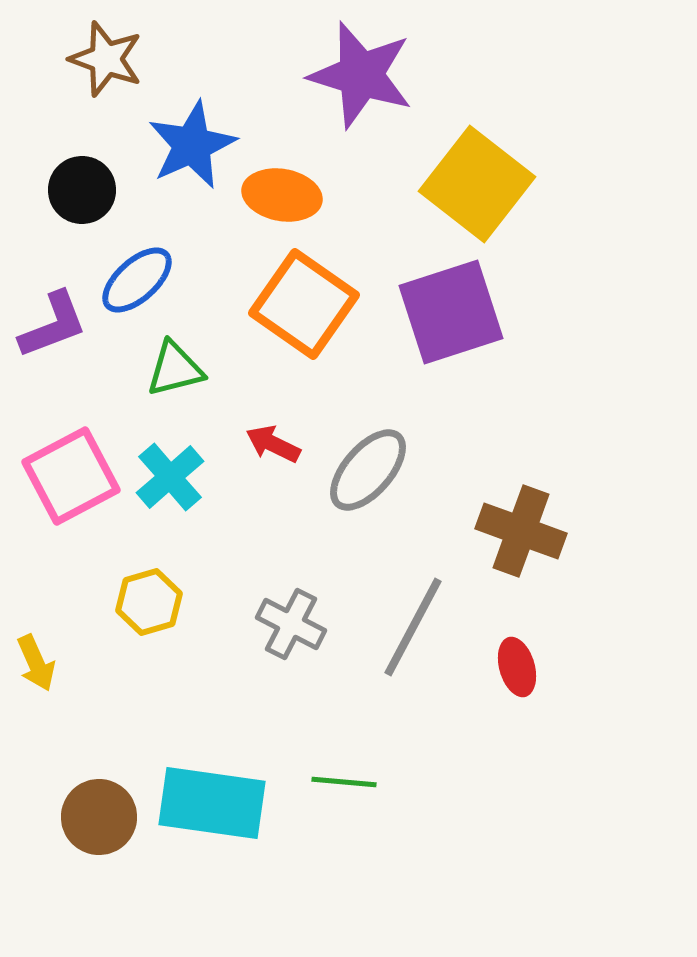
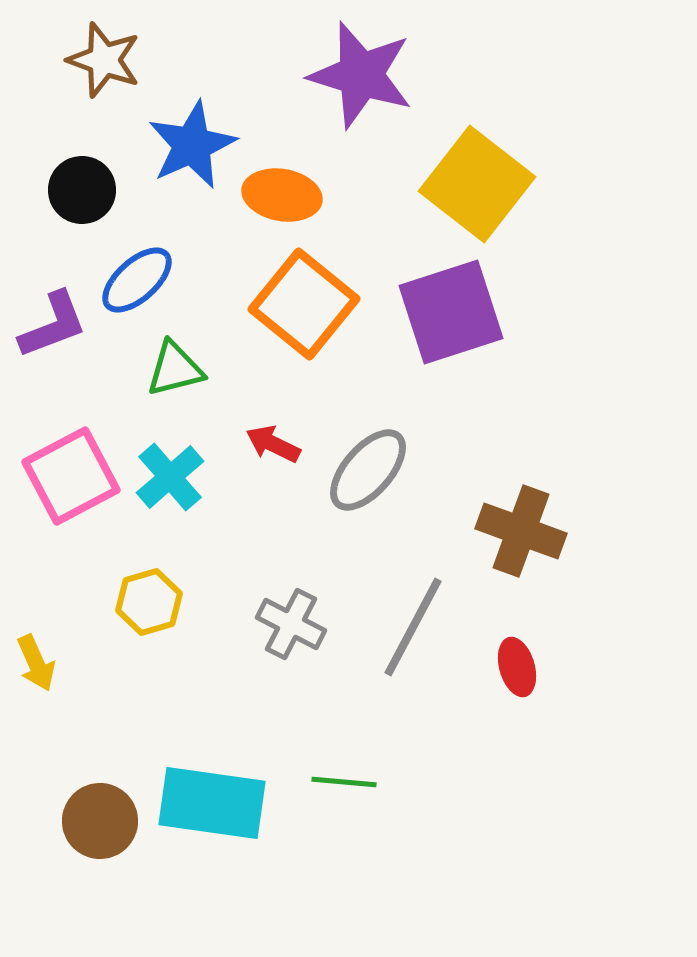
brown star: moved 2 px left, 1 px down
orange square: rotated 4 degrees clockwise
brown circle: moved 1 px right, 4 px down
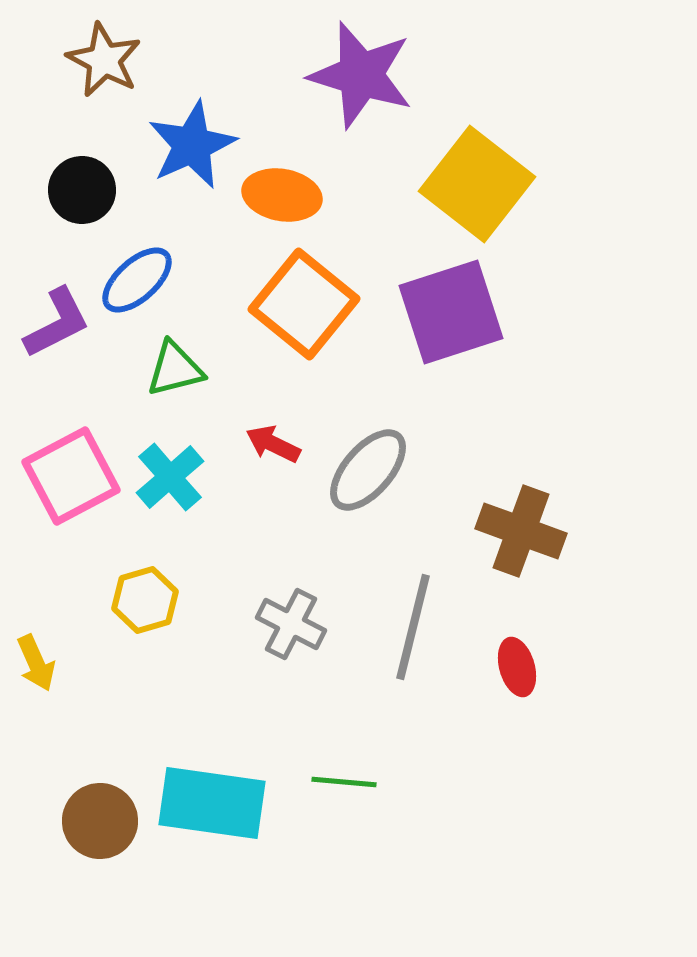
brown star: rotated 8 degrees clockwise
purple L-shape: moved 4 px right, 2 px up; rotated 6 degrees counterclockwise
yellow hexagon: moved 4 px left, 2 px up
gray line: rotated 14 degrees counterclockwise
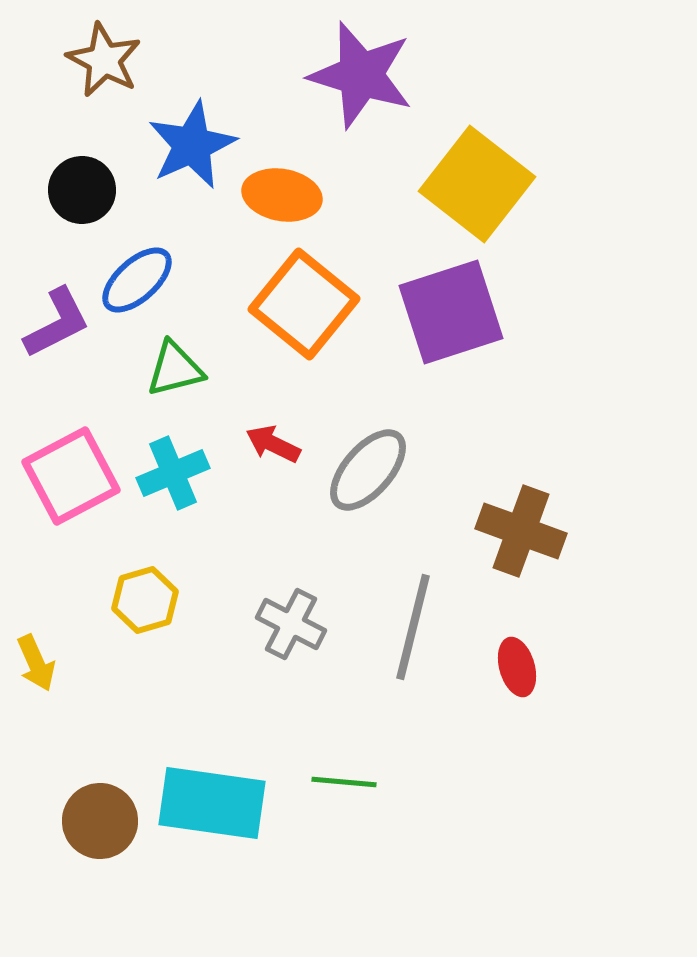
cyan cross: moved 3 px right, 4 px up; rotated 18 degrees clockwise
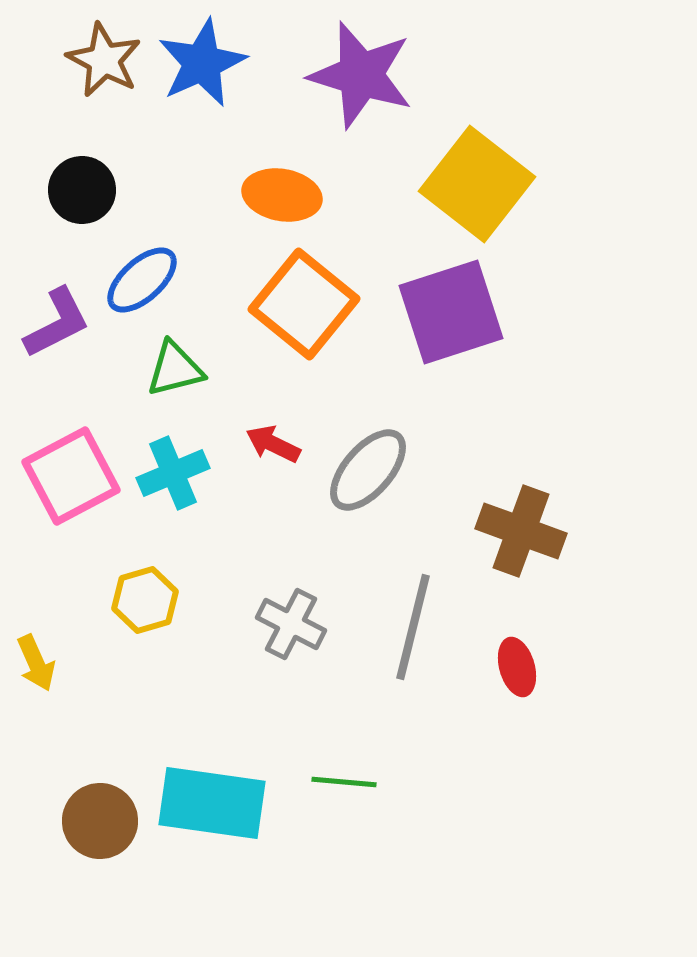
blue star: moved 10 px right, 82 px up
blue ellipse: moved 5 px right
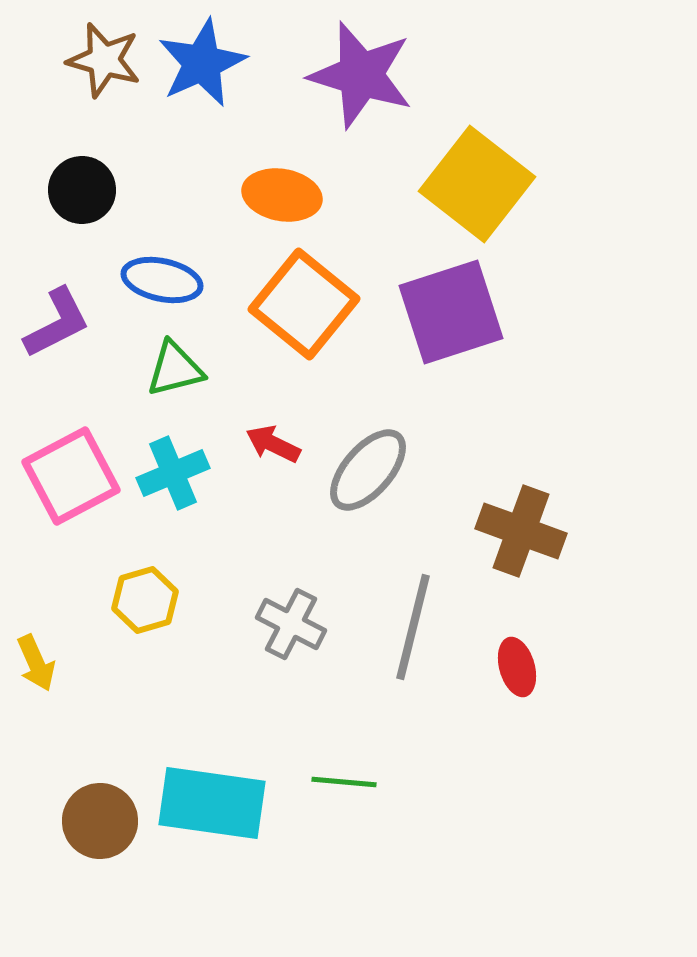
brown star: rotated 12 degrees counterclockwise
blue ellipse: moved 20 px right; rotated 54 degrees clockwise
